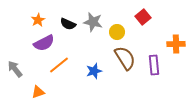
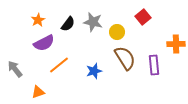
black semicircle: rotated 77 degrees counterclockwise
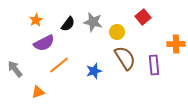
orange star: moved 2 px left
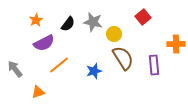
yellow circle: moved 3 px left, 2 px down
brown semicircle: moved 2 px left
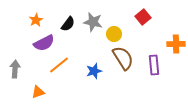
gray arrow: rotated 42 degrees clockwise
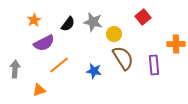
orange star: moved 2 px left
blue star: rotated 28 degrees clockwise
orange triangle: moved 1 px right, 2 px up
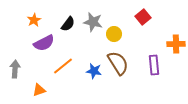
brown semicircle: moved 5 px left, 5 px down
orange line: moved 4 px right, 1 px down
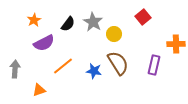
gray star: rotated 18 degrees clockwise
purple rectangle: rotated 18 degrees clockwise
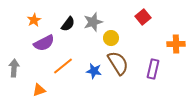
gray star: rotated 24 degrees clockwise
yellow circle: moved 3 px left, 4 px down
purple rectangle: moved 1 px left, 4 px down
gray arrow: moved 1 px left, 1 px up
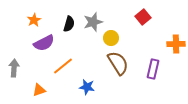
black semicircle: moved 1 px right; rotated 21 degrees counterclockwise
blue star: moved 7 px left, 16 px down
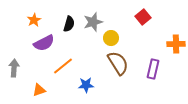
blue star: moved 1 px left, 2 px up; rotated 14 degrees counterclockwise
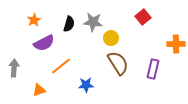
gray star: rotated 24 degrees clockwise
orange line: moved 2 px left
